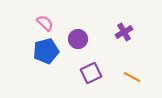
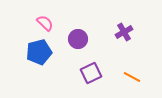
blue pentagon: moved 7 px left, 1 px down
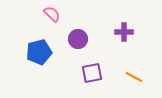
pink semicircle: moved 7 px right, 9 px up
purple cross: rotated 30 degrees clockwise
purple square: moved 1 px right; rotated 15 degrees clockwise
orange line: moved 2 px right
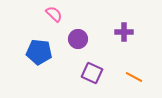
pink semicircle: moved 2 px right
blue pentagon: rotated 20 degrees clockwise
purple square: rotated 35 degrees clockwise
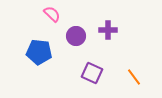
pink semicircle: moved 2 px left
purple cross: moved 16 px left, 2 px up
purple circle: moved 2 px left, 3 px up
orange line: rotated 24 degrees clockwise
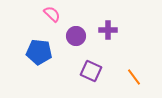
purple square: moved 1 px left, 2 px up
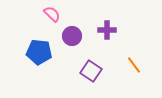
purple cross: moved 1 px left
purple circle: moved 4 px left
purple square: rotated 10 degrees clockwise
orange line: moved 12 px up
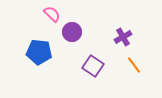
purple cross: moved 16 px right, 7 px down; rotated 30 degrees counterclockwise
purple circle: moved 4 px up
purple square: moved 2 px right, 5 px up
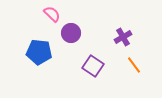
purple circle: moved 1 px left, 1 px down
